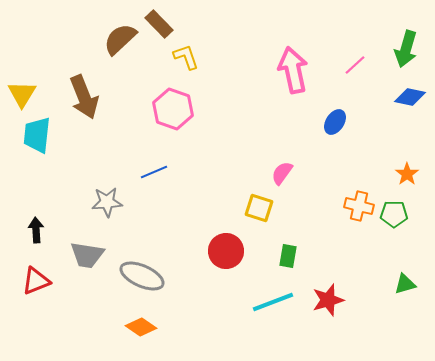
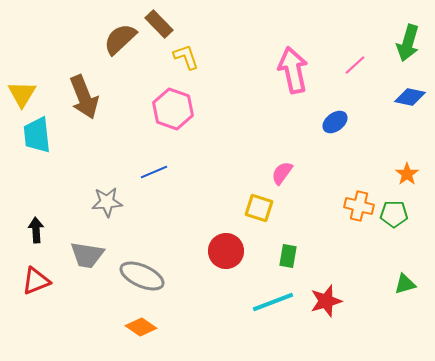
green arrow: moved 2 px right, 6 px up
blue ellipse: rotated 20 degrees clockwise
cyan trapezoid: rotated 12 degrees counterclockwise
red star: moved 2 px left, 1 px down
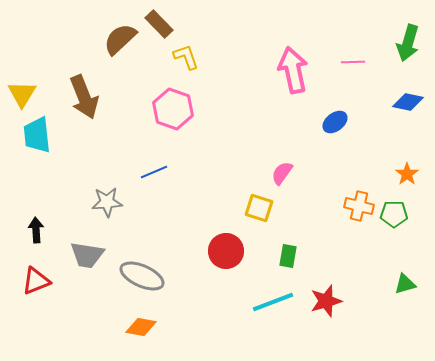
pink line: moved 2 px left, 3 px up; rotated 40 degrees clockwise
blue diamond: moved 2 px left, 5 px down
orange diamond: rotated 24 degrees counterclockwise
